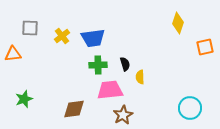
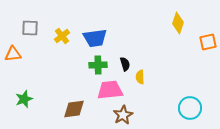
blue trapezoid: moved 2 px right
orange square: moved 3 px right, 5 px up
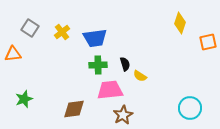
yellow diamond: moved 2 px right
gray square: rotated 30 degrees clockwise
yellow cross: moved 4 px up
yellow semicircle: moved 1 px up; rotated 56 degrees counterclockwise
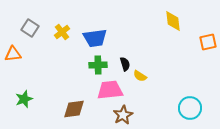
yellow diamond: moved 7 px left, 2 px up; rotated 25 degrees counterclockwise
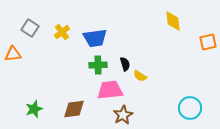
green star: moved 10 px right, 10 px down
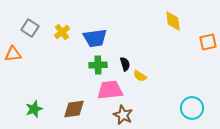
cyan circle: moved 2 px right
brown star: rotated 18 degrees counterclockwise
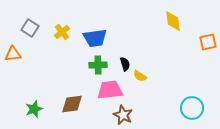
brown diamond: moved 2 px left, 5 px up
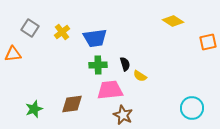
yellow diamond: rotated 50 degrees counterclockwise
